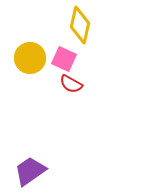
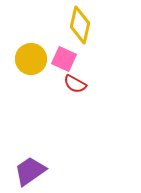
yellow circle: moved 1 px right, 1 px down
red semicircle: moved 4 px right
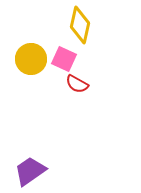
red semicircle: moved 2 px right
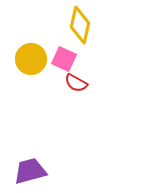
red semicircle: moved 1 px left, 1 px up
purple trapezoid: rotated 20 degrees clockwise
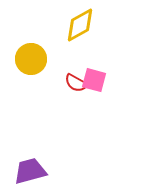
yellow diamond: rotated 48 degrees clockwise
pink square: moved 30 px right, 21 px down; rotated 10 degrees counterclockwise
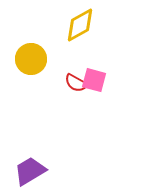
purple trapezoid: rotated 16 degrees counterclockwise
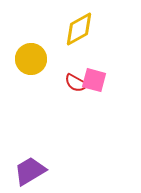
yellow diamond: moved 1 px left, 4 px down
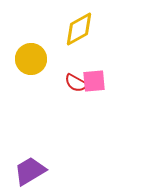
pink square: moved 1 px down; rotated 20 degrees counterclockwise
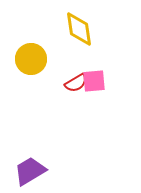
yellow diamond: rotated 69 degrees counterclockwise
red semicircle: rotated 60 degrees counterclockwise
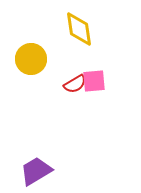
red semicircle: moved 1 px left, 1 px down
purple trapezoid: moved 6 px right
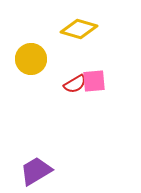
yellow diamond: rotated 66 degrees counterclockwise
